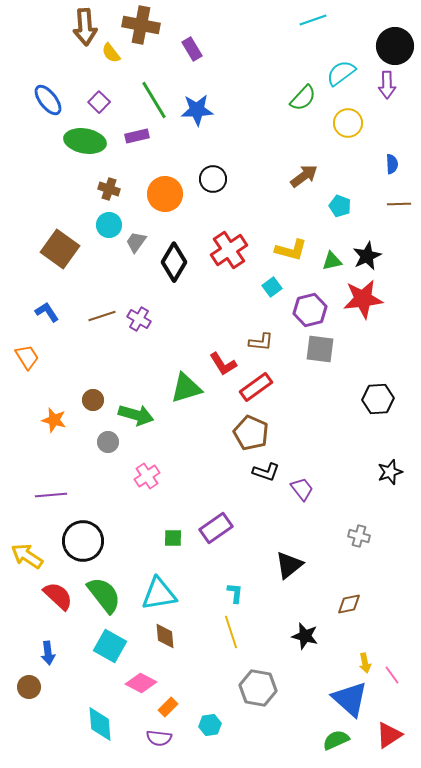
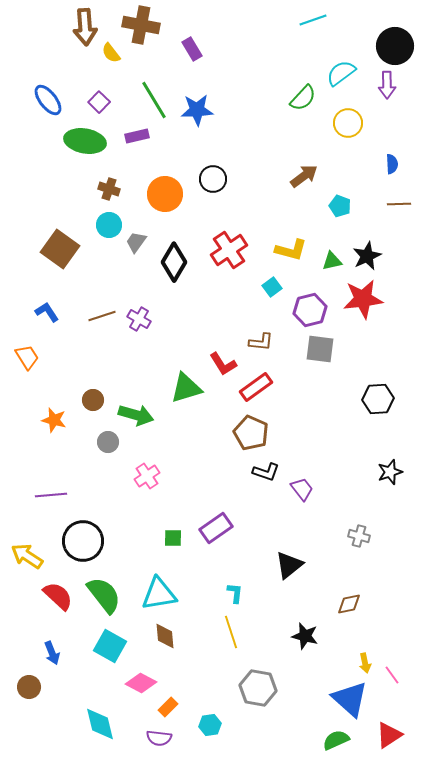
blue arrow at (48, 653): moved 4 px right; rotated 15 degrees counterclockwise
cyan diamond at (100, 724): rotated 9 degrees counterclockwise
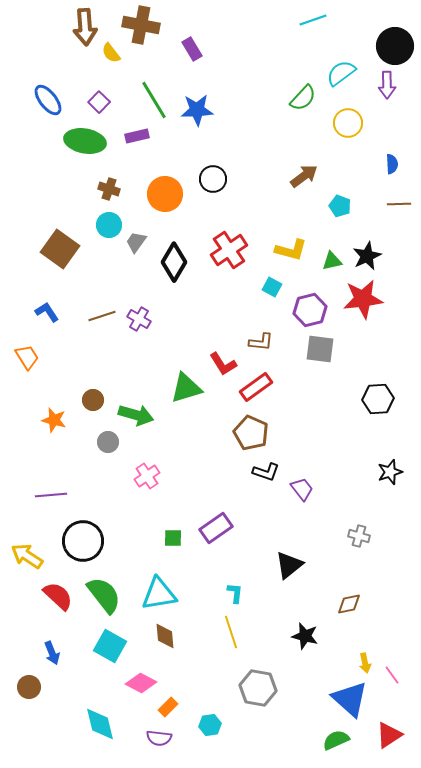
cyan square at (272, 287): rotated 24 degrees counterclockwise
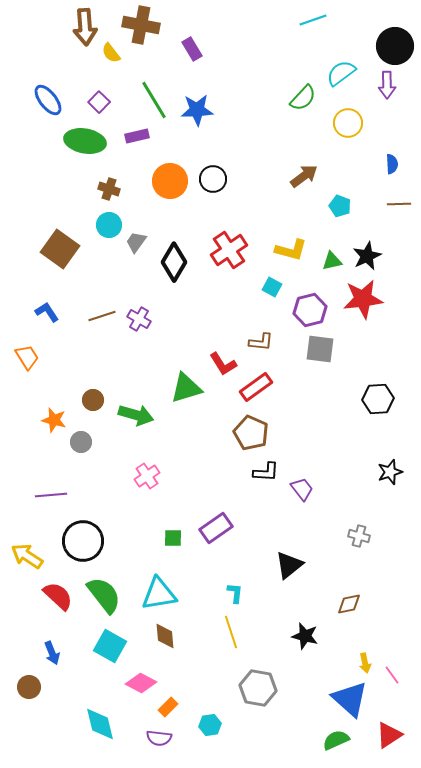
orange circle at (165, 194): moved 5 px right, 13 px up
gray circle at (108, 442): moved 27 px left
black L-shape at (266, 472): rotated 16 degrees counterclockwise
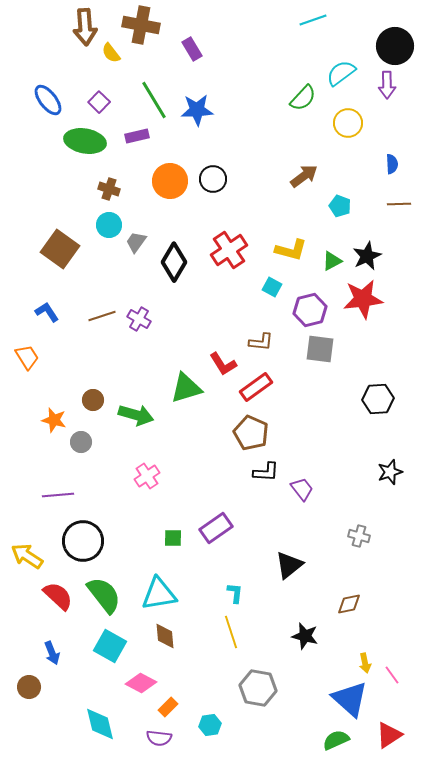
green triangle at (332, 261): rotated 15 degrees counterclockwise
purple line at (51, 495): moved 7 px right
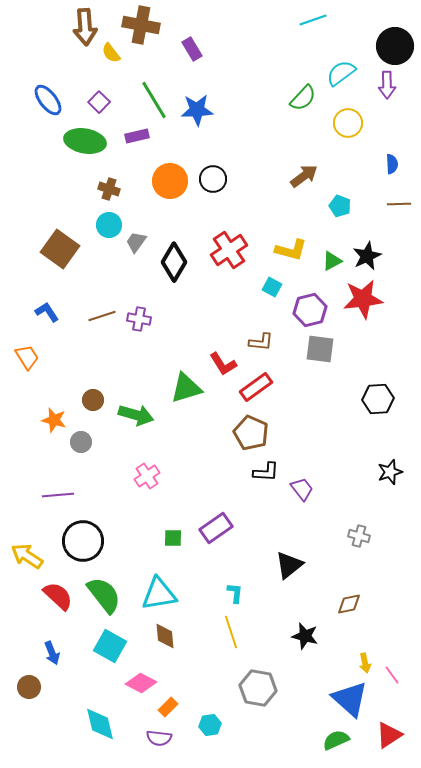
purple cross at (139, 319): rotated 20 degrees counterclockwise
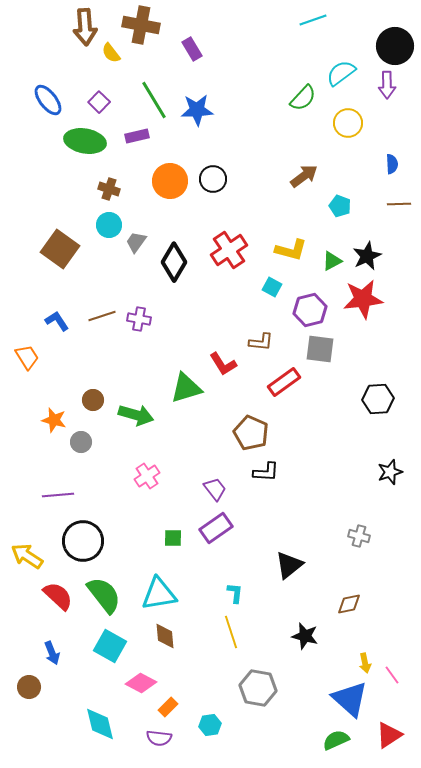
blue L-shape at (47, 312): moved 10 px right, 9 px down
red rectangle at (256, 387): moved 28 px right, 5 px up
purple trapezoid at (302, 489): moved 87 px left
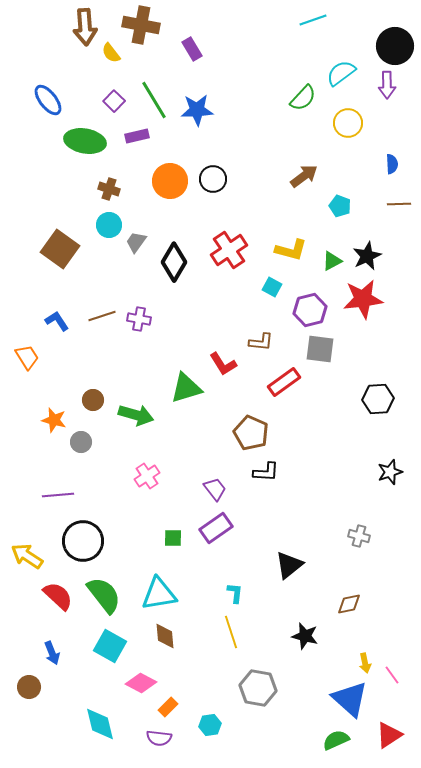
purple square at (99, 102): moved 15 px right, 1 px up
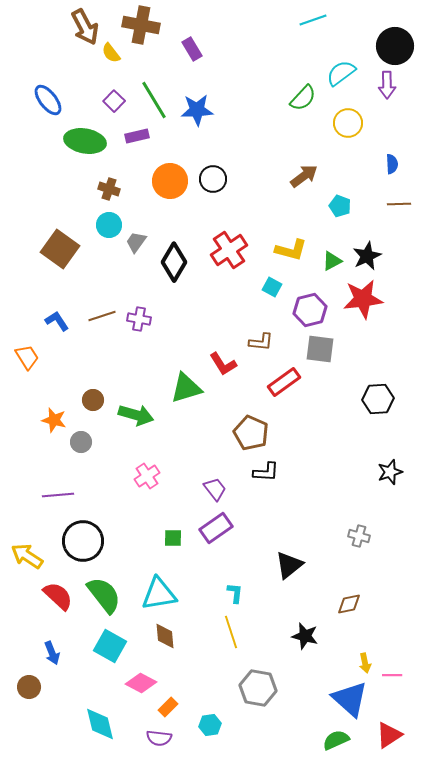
brown arrow at (85, 27): rotated 24 degrees counterclockwise
pink line at (392, 675): rotated 54 degrees counterclockwise
